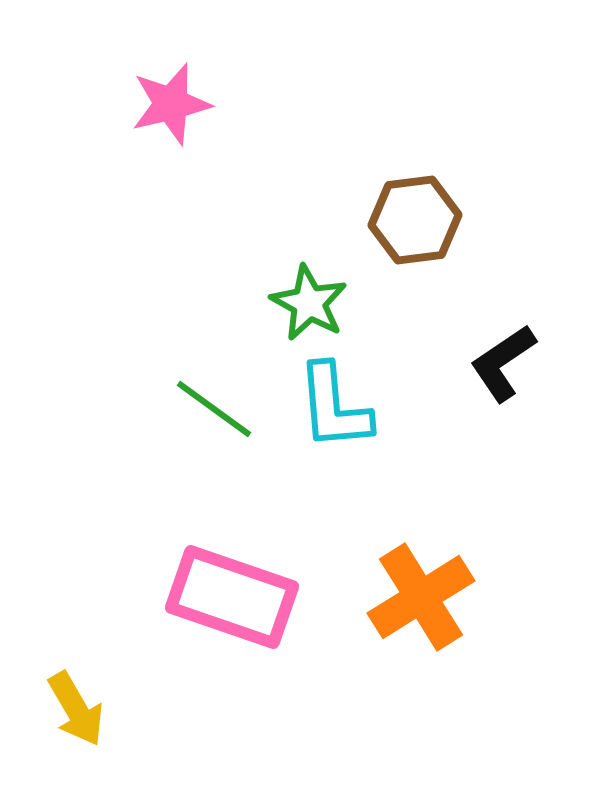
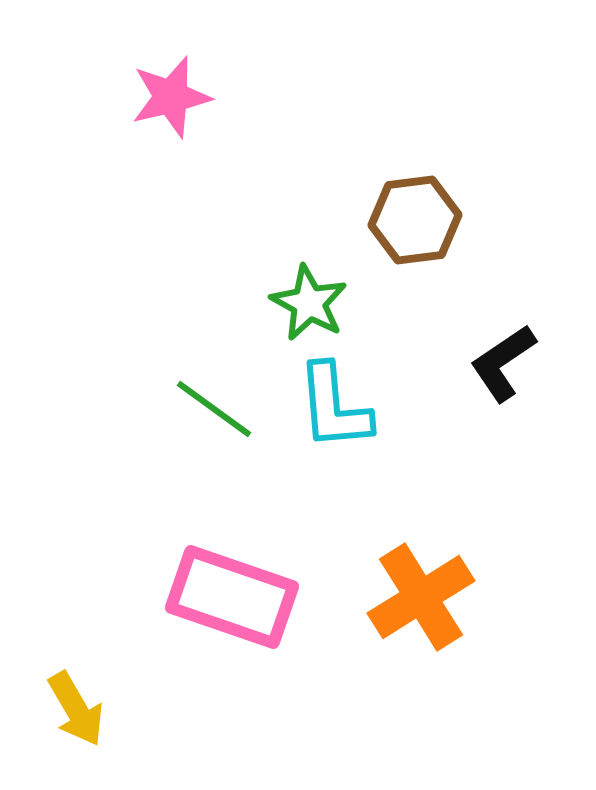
pink star: moved 7 px up
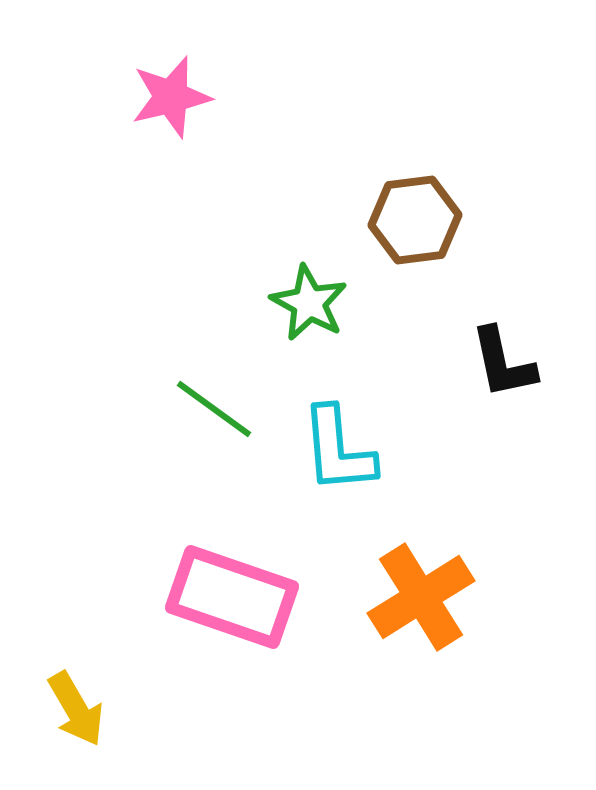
black L-shape: rotated 68 degrees counterclockwise
cyan L-shape: moved 4 px right, 43 px down
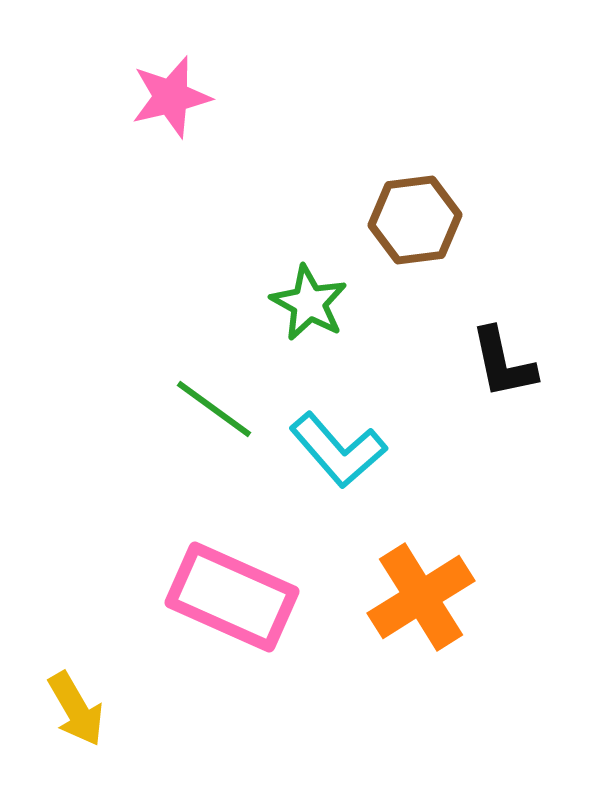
cyan L-shape: rotated 36 degrees counterclockwise
pink rectangle: rotated 5 degrees clockwise
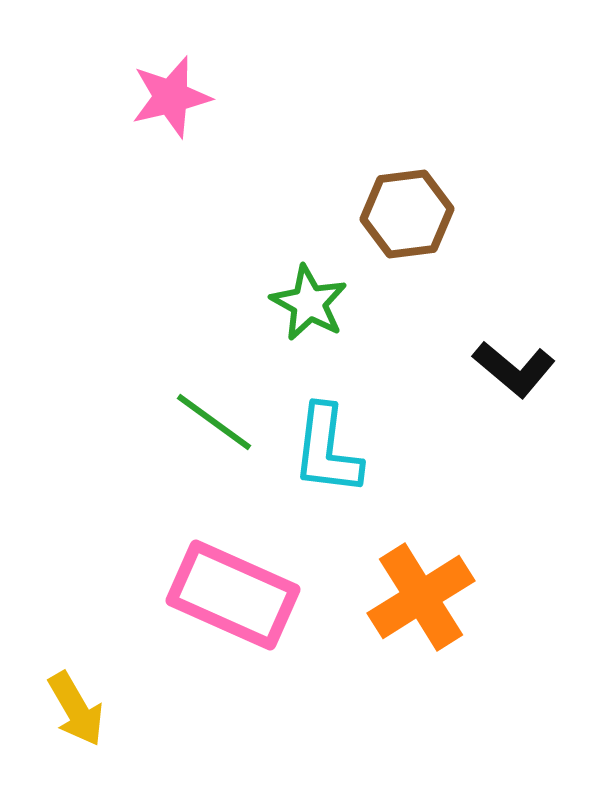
brown hexagon: moved 8 px left, 6 px up
black L-shape: moved 11 px right, 6 px down; rotated 38 degrees counterclockwise
green line: moved 13 px down
cyan L-shape: moved 11 px left; rotated 48 degrees clockwise
pink rectangle: moved 1 px right, 2 px up
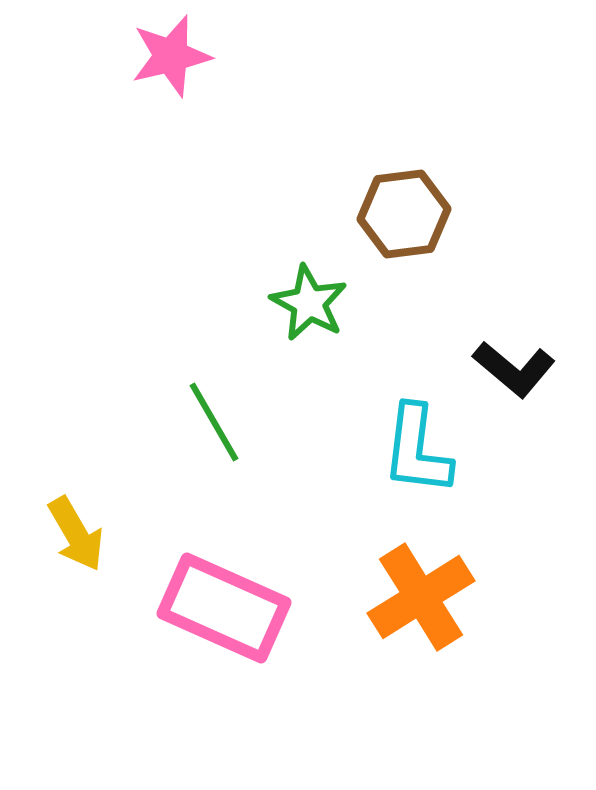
pink star: moved 41 px up
brown hexagon: moved 3 px left
green line: rotated 24 degrees clockwise
cyan L-shape: moved 90 px right
pink rectangle: moved 9 px left, 13 px down
yellow arrow: moved 175 px up
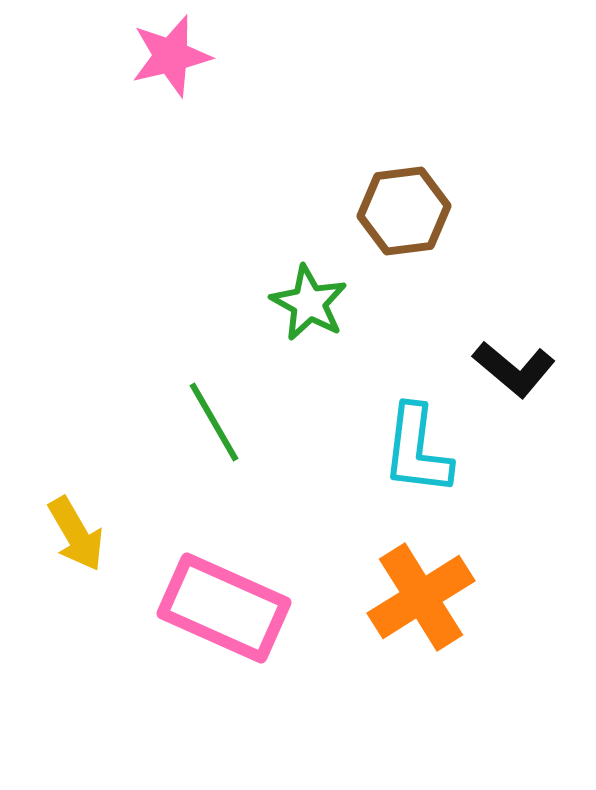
brown hexagon: moved 3 px up
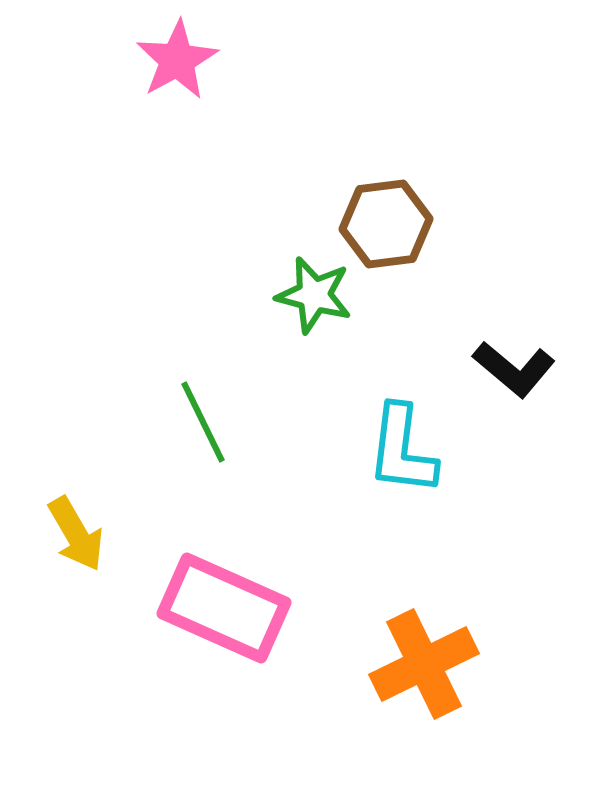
pink star: moved 6 px right, 4 px down; rotated 16 degrees counterclockwise
brown hexagon: moved 18 px left, 13 px down
green star: moved 5 px right, 8 px up; rotated 14 degrees counterclockwise
green line: moved 11 px left; rotated 4 degrees clockwise
cyan L-shape: moved 15 px left
orange cross: moved 3 px right, 67 px down; rotated 6 degrees clockwise
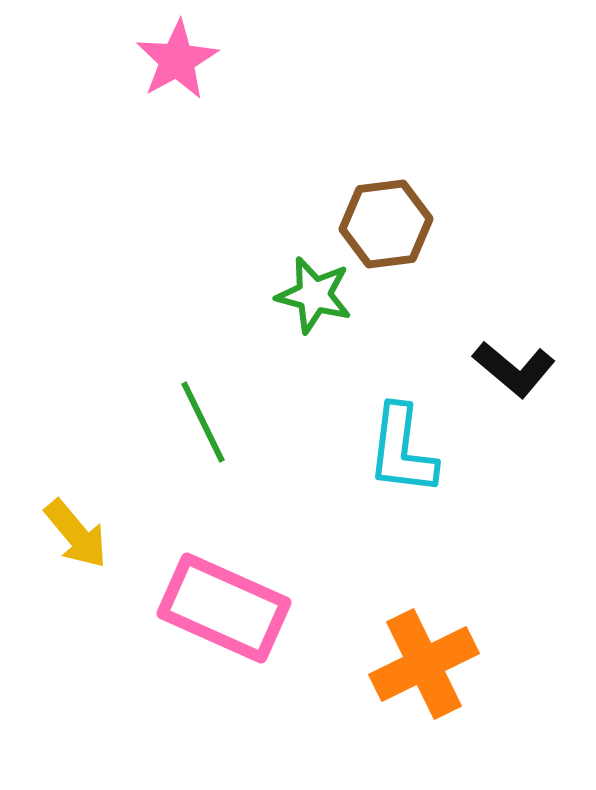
yellow arrow: rotated 10 degrees counterclockwise
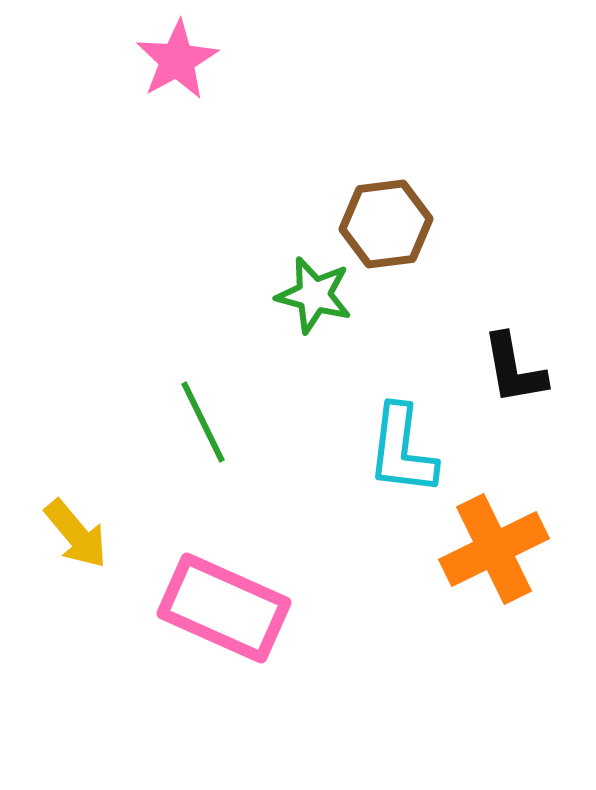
black L-shape: rotated 40 degrees clockwise
orange cross: moved 70 px right, 115 px up
